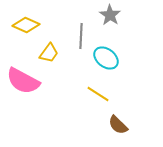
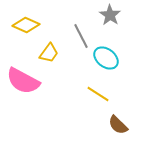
gray line: rotated 30 degrees counterclockwise
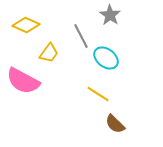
brown semicircle: moved 3 px left, 1 px up
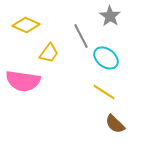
gray star: moved 1 px down
pink semicircle: rotated 20 degrees counterclockwise
yellow line: moved 6 px right, 2 px up
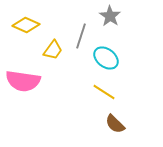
gray line: rotated 45 degrees clockwise
yellow trapezoid: moved 4 px right, 3 px up
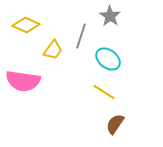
cyan ellipse: moved 2 px right, 1 px down
brown semicircle: rotated 80 degrees clockwise
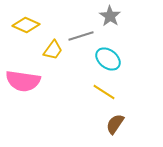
gray line: rotated 55 degrees clockwise
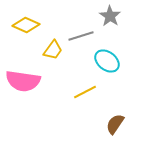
cyan ellipse: moved 1 px left, 2 px down
yellow line: moved 19 px left; rotated 60 degrees counterclockwise
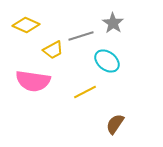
gray star: moved 3 px right, 7 px down
yellow trapezoid: rotated 25 degrees clockwise
pink semicircle: moved 10 px right
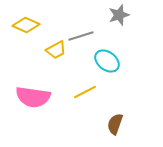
gray star: moved 6 px right, 8 px up; rotated 20 degrees clockwise
yellow trapezoid: moved 3 px right
pink semicircle: moved 16 px down
brown semicircle: rotated 15 degrees counterclockwise
